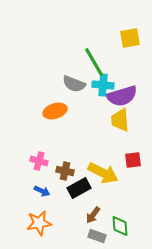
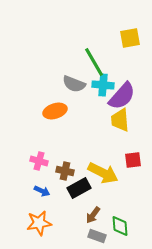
purple semicircle: rotated 32 degrees counterclockwise
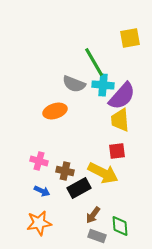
red square: moved 16 px left, 9 px up
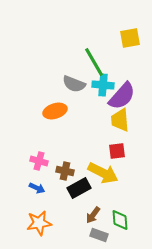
blue arrow: moved 5 px left, 3 px up
green diamond: moved 6 px up
gray rectangle: moved 2 px right, 1 px up
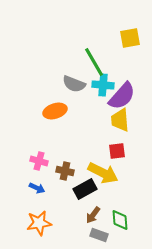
black rectangle: moved 6 px right, 1 px down
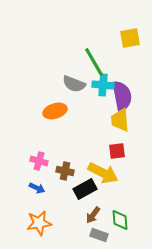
purple semicircle: rotated 52 degrees counterclockwise
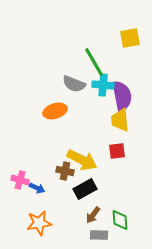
pink cross: moved 19 px left, 19 px down
yellow arrow: moved 21 px left, 13 px up
gray rectangle: rotated 18 degrees counterclockwise
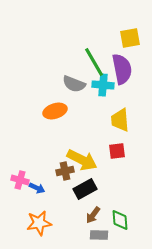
purple semicircle: moved 27 px up
brown cross: rotated 24 degrees counterclockwise
